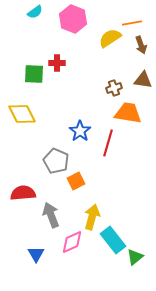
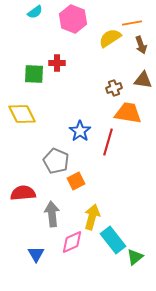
red line: moved 1 px up
gray arrow: moved 1 px right, 1 px up; rotated 15 degrees clockwise
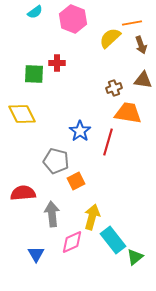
yellow semicircle: rotated 10 degrees counterclockwise
gray pentagon: rotated 10 degrees counterclockwise
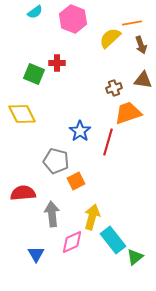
green square: rotated 20 degrees clockwise
orange trapezoid: rotated 28 degrees counterclockwise
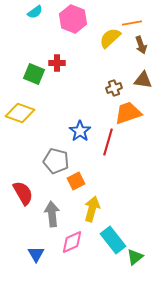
yellow diamond: moved 2 px left, 1 px up; rotated 44 degrees counterclockwise
red semicircle: rotated 65 degrees clockwise
yellow arrow: moved 8 px up
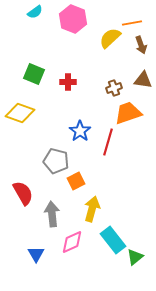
red cross: moved 11 px right, 19 px down
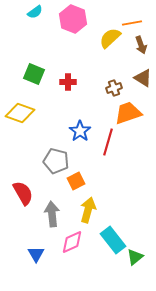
brown triangle: moved 2 px up; rotated 24 degrees clockwise
yellow arrow: moved 4 px left, 1 px down
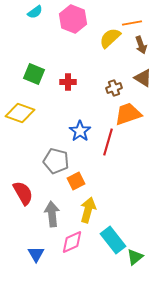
orange trapezoid: moved 1 px down
